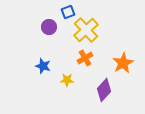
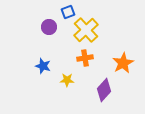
orange cross: rotated 21 degrees clockwise
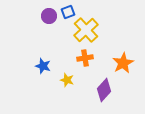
purple circle: moved 11 px up
yellow star: rotated 16 degrees clockwise
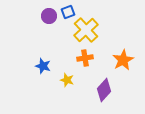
orange star: moved 3 px up
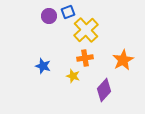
yellow star: moved 6 px right, 4 px up
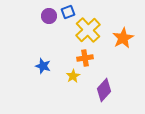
yellow cross: moved 2 px right
orange star: moved 22 px up
yellow star: rotated 24 degrees clockwise
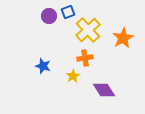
purple diamond: rotated 75 degrees counterclockwise
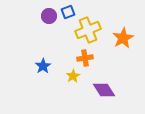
yellow cross: rotated 20 degrees clockwise
blue star: rotated 21 degrees clockwise
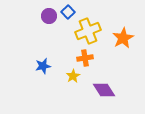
blue square: rotated 24 degrees counterclockwise
yellow cross: moved 1 px down
blue star: rotated 21 degrees clockwise
